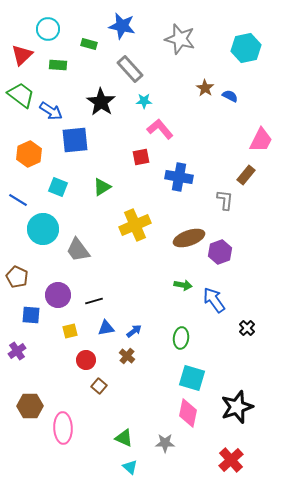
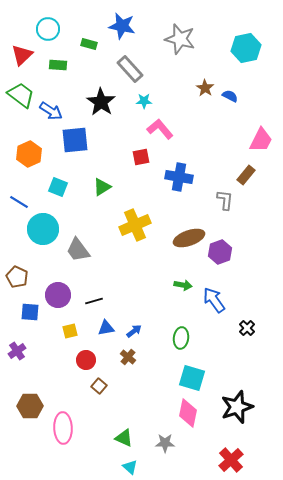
blue line at (18, 200): moved 1 px right, 2 px down
blue square at (31, 315): moved 1 px left, 3 px up
brown cross at (127, 356): moved 1 px right, 1 px down
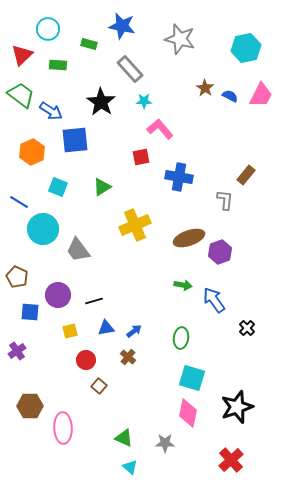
pink trapezoid at (261, 140): moved 45 px up
orange hexagon at (29, 154): moved 3 px right, 2 px up
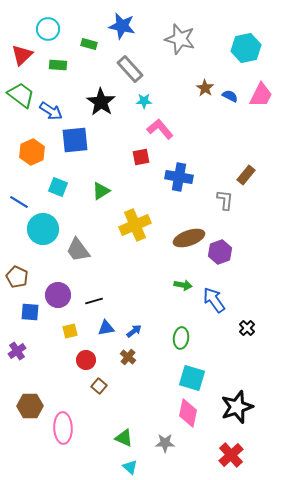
green triangle at (102, 187): moved 1 px left, 4 px down
red cross at (231, 460): moved 5 px up
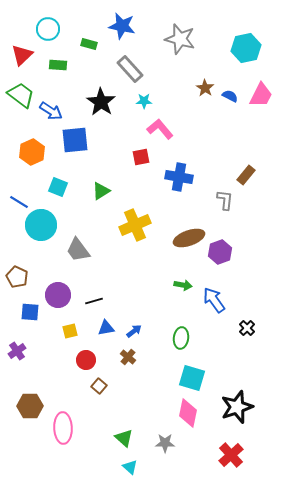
cyan circle at (43, 229): moved 2 px left, 4 px up
green triangle at (124, 438): rotated 18 degrees clockwise
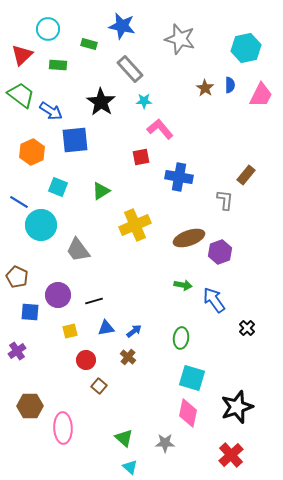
blue semicircle at (230, 96): moved 11 px up; rotated 63 degrees clockwise
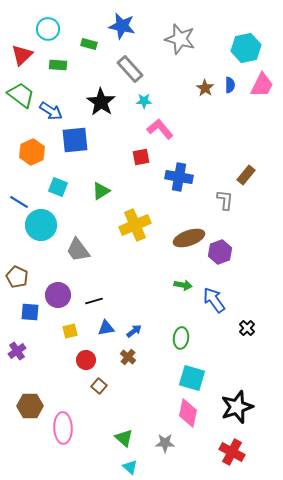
pink trapezoid at (261, 95): moved 1 px right, 10 px up
red cross at (231, 455): moved 1 px right, 3 px up; rotated 20 degrees counterclockwise
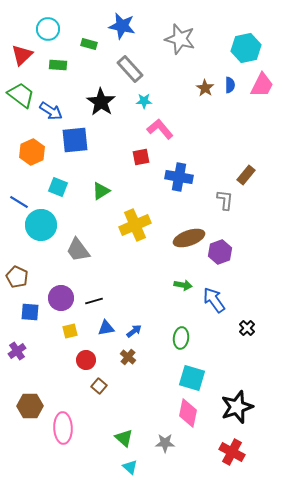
purple circle at (58, 295): moved 3 px right, 3 px down
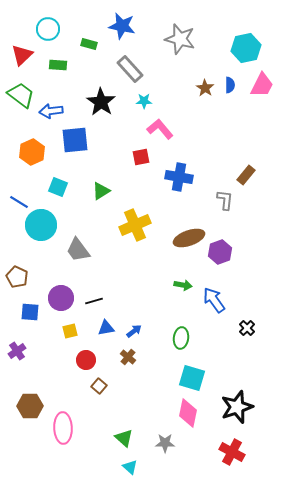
blue arrow at (51, 111): rotated 140 degrees clockwise
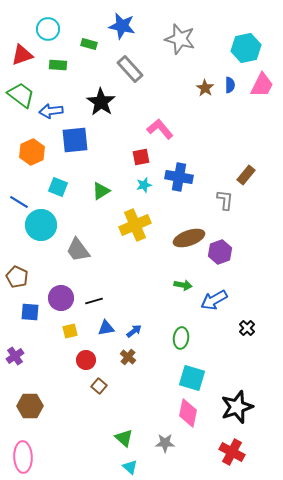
red triangle at (22, 55): rotated 25 degrees clockwise
cyan star at (144, 101): moved 84 px down; rotated 14 degrees counterclockwise
blue arrow at (214, 300): rotated 84 degrees counterclockwise
purple cross at (17, 351): moved 2 px left, 5 px down
pink ellipse at (63, 428): moved 40 px left, 29 px down
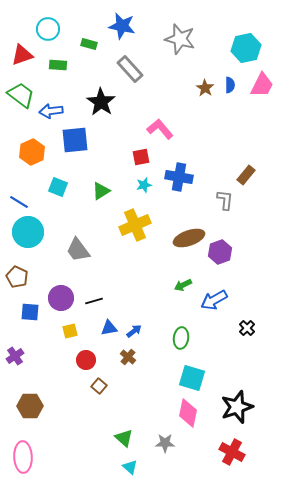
cyan circle at (41, 225): moved 13 px left, 7 px down
green arrow at (183, 285): rotated 144 degrees clockwise
blue triangle at (106, 328): moved 3 px right
